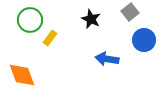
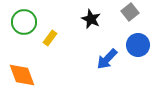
green circle: moved 6 px left, 2 px down
blue circle: moved 6 px left, 5 px down
blue arrow: rotated 55 degrees counterclockwise
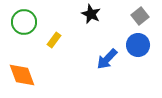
gray square: moved 10 px right, 4 px down
black star: moved 5 px up
yellow rectangle: moved 4 px right, 2 px down
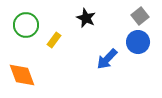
black star: moved 5 px left, 4 px down
green circle: moved 2 px right, 3 px down
blue circle: moved 3 px up
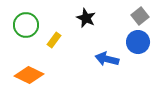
blue arrow: rotated 60 degrees clockwise
orange diamond: moved 7 px right; rotated 44 degrees counterclockwise
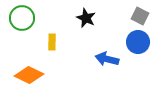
gray square: rotated 24 degrees counterclockwise
green circle: moved 4 px left, 7 px up
yellow rectangle: moved 2 px left, 2 px down; rotated 35 degrees counterclockwise
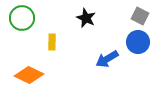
blue arrow: rotated 45 degrees counterclockwise
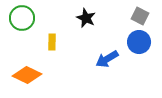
blue circle: moved 1 px right
orange diamond: moved 2 px left
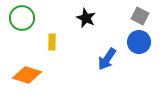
blue arrow: rotated 25 degrees counterclockwise
orange diamond: rotated 8 degrees counterclockwise
